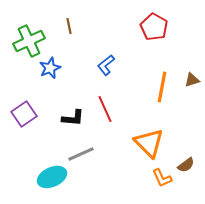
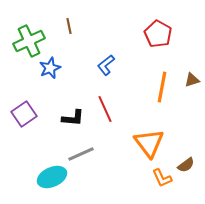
red pentagon: moved 4 px right, 7 px down
orange triangle: rotated 8 degrees clockwise
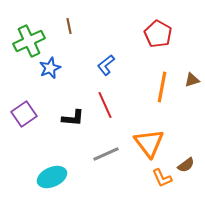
red line: moved 4 px up
gray line: moved 25 px right
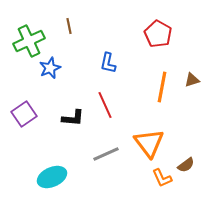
blue L-shape: moved 2 px right, 2 px up; rotated 40 degrees counterclockwise
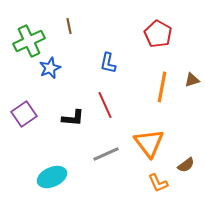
orange L-shape: moved 4 px left, 5 px down
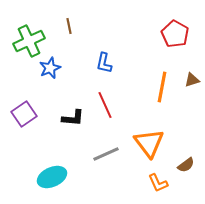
red pentagon: moved 17 px right
blue L-shape: moved 4 px left
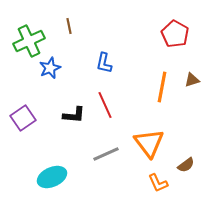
purple square: moved 1 px left, 4 px down
black L-shape: moved 1 px right, 3 px up
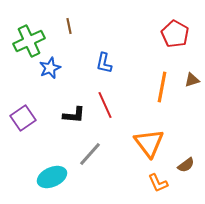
gray line: moved 16 px left; rotated 24 degrees counterclockwise
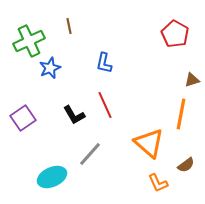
orange line: moved 19 px right, 27 px down
black L-shape: rotated 55 degrees clockwise
orange triangle: rotated 12 degrees counterclockwise
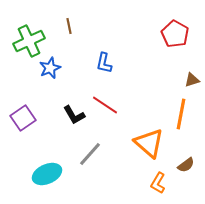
red line: rotated 32 degrees counterclockwise
cyan ellipse: moved 5 px left, 3 px up
orange L-shape: rotated 55 degrees clockwise
